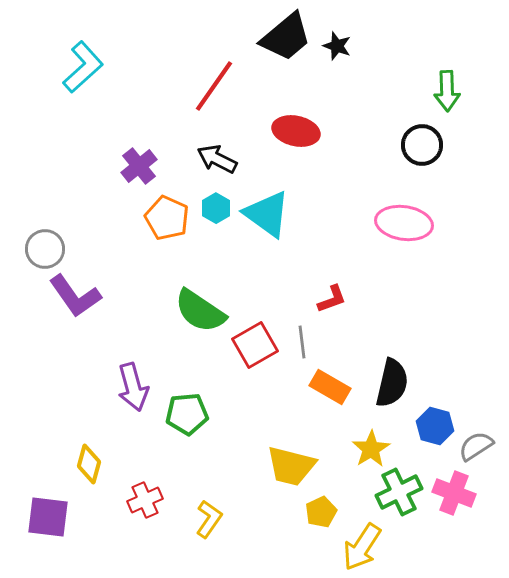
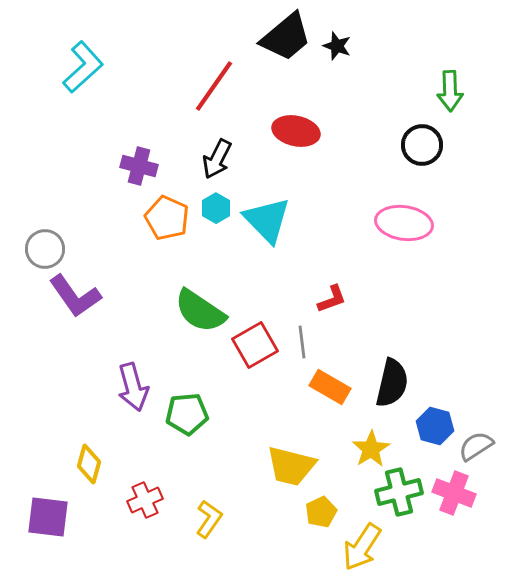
green arrow: moved 3 px right
black arrow: rotated 90 degrees counterclockwise
purple cross: rotated 36 degrees counterclockwise
cyan triangle: moved 6 px down; rotated 10 degrees clockwise
green cross: rotated 12 degrees clockwise
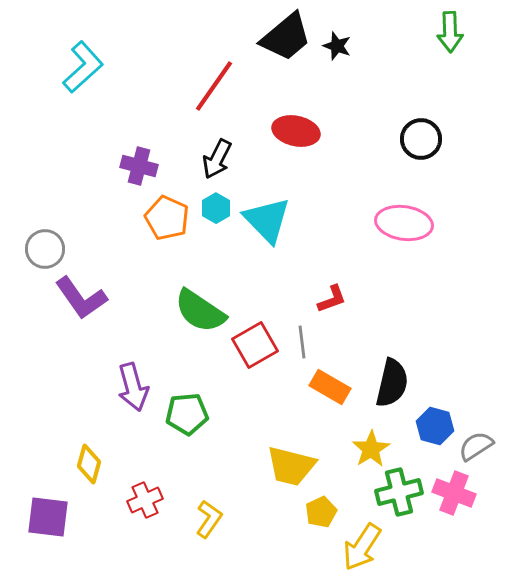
green arrow: moved 59 px up
black circle: moved 1 px left, 6 px up
purple L-shape: moved 6 px right, 2 px down
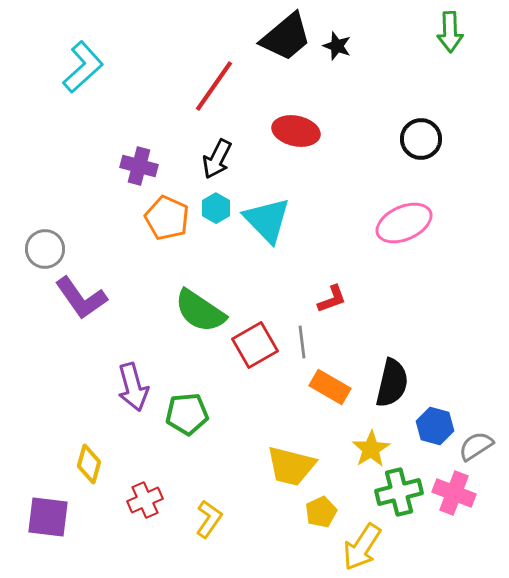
pink ellipse: rotated 32 degrees counterclockwise
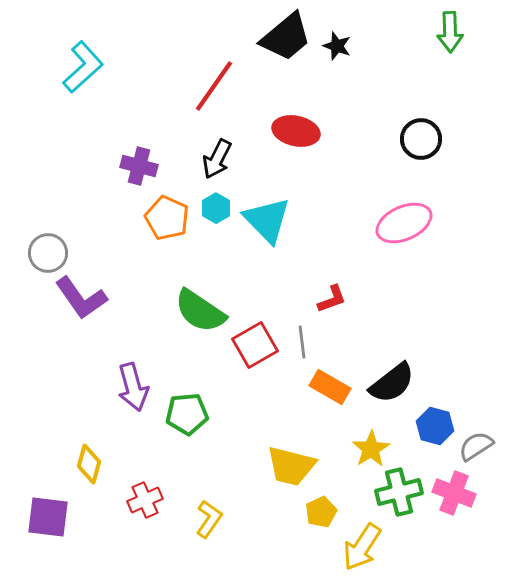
gray circle: moved 3 px right, 4 px down
black semicircle: rotated 39 degrees clockwise
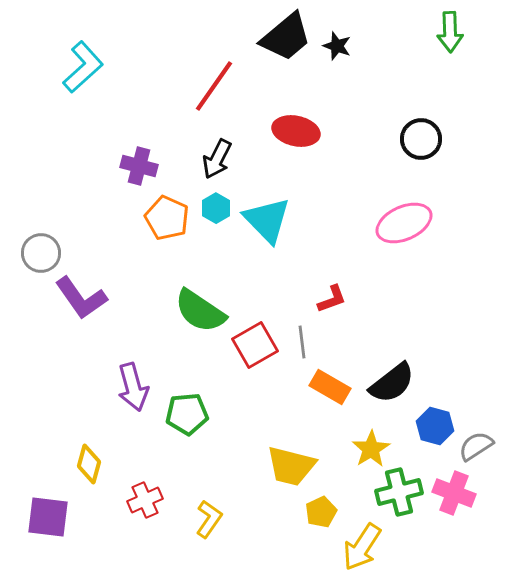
gray circle: moved 7 px left
